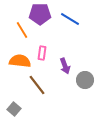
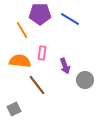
gray square: rotated 24 degrees clockwise
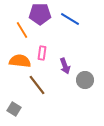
gray square: rotated 32 degrees counterclockwise
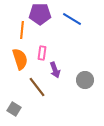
blue line: moved 2 px right
orange line: rotated 36 degrees clockwise
orange semicircle: moved 2 px up; rotated 65 degrees clockwise
purple arrow: moved 10 px left, 4 px down
brown line: moved 2 px down
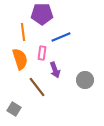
purple pentagon: moved 2 px right
blue line: moved 11 px left, 18 px down; rotated 54 degrees counterclockwise
orange line: moved 1 px right, 2 px down; rotated 12 degrees counterclockwise
